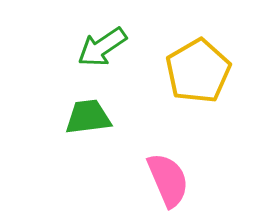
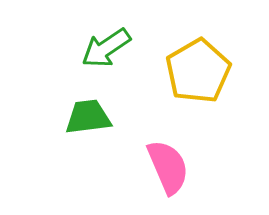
green arrow: moved 4 px right, 1 px down
pink semicircle: moved 13 px up
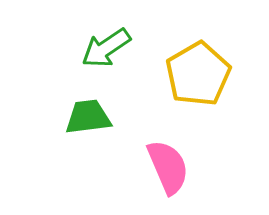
yellow pentagon: moved 3 px down
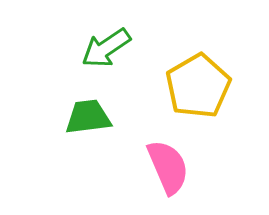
yellow pentagon: moved 12 px down
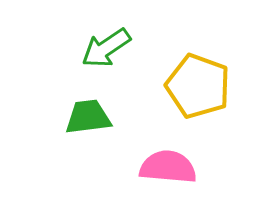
yellow pentagon: rotated 22 degrees counterclockwise
pink semicircle: rotated 62 degrees counterclockwise
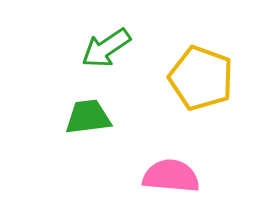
yellow pentagon: moved 3 px right, 8 px up
pink semicircle: moved 3 px right, 9 px down
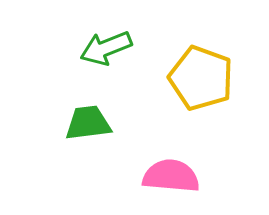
green arrow: rotated 12 degrees clockwise
green trapezoid: moved 6 px down
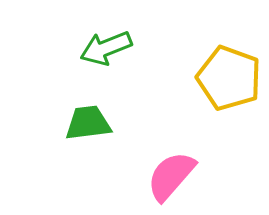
yellow pentagon: moved 28 px right
pink semicircle: rotated 54 degrees counterclockwise
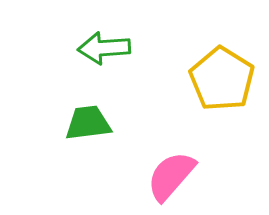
green arrow: moved 2 px left; rotated 18 degrees clockwise
yellow pentagon: moved 7 px left, 1 px down; rotated 12 degrees clockwise
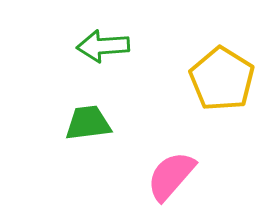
green arrow: moved 1 px left, 2 px up
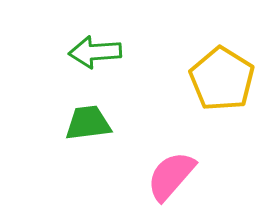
green arrow: moved 8 px left, 6 px down
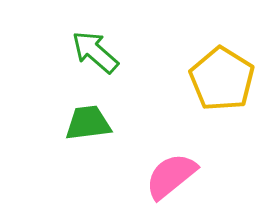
green arrow: rotated 45 degrees clockwise
pink semicircle: rotated 10 degrees clockwise
